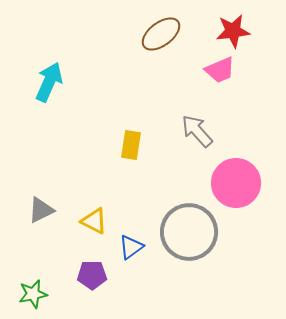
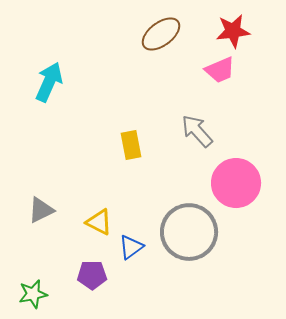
yellow rectangle: rotated 20 degrees counterclockwise
yellow triangle: moved 5 px right, 1 px down
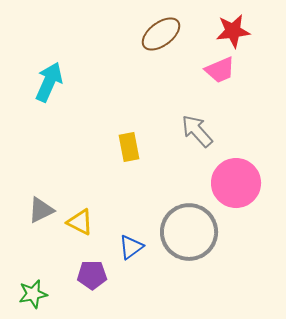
yellow rectangle: moved 2 px left, 2 px down
yellow triangle: moved 19 px left
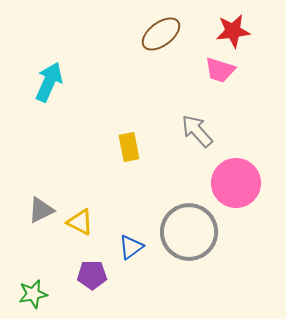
pink trapezoid: rotated 40 degrees clockwise
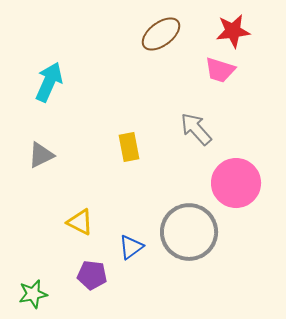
gray arrow: moved 1 px left, 2 px up
gray triangle: moved 55 px up
purple pentagon: rotated 8 degrees clockwise
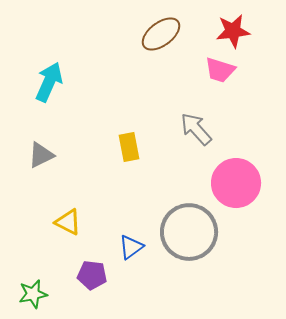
yellow triangle: moved 12 px left
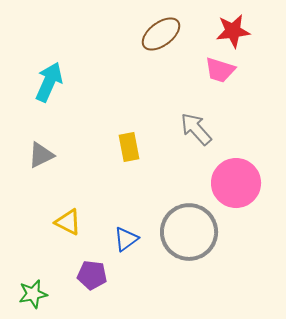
blue triangle: moved 5 px left, 8 px up
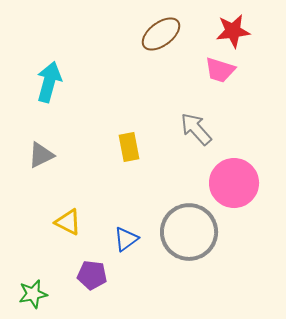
cyan arrow: rotated 9 degrees counterclockwise
pink circle: moved 2 px left
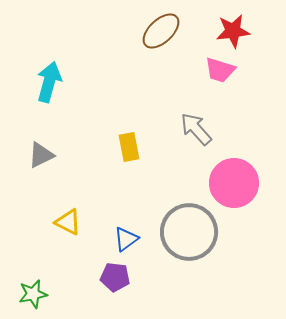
brown ellipse: moved 3 px up; rotated 6 degrees counterclockwise
purple pentagon: moved 23 px right, 2 px down
